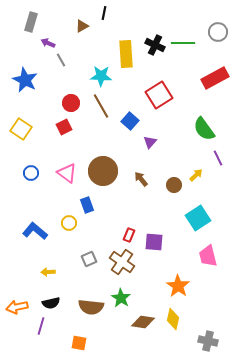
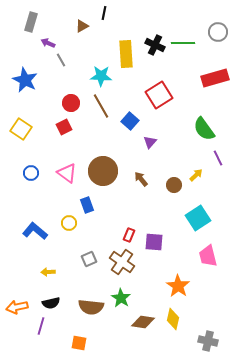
red rectangle at (215, 78): rotated 12 degrees clockwise
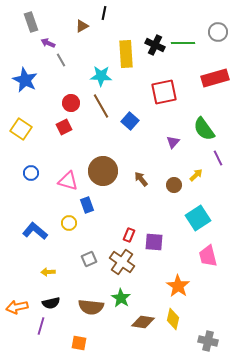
gray rectangle at (31, 22): rotated 36 degrees counterclockwise
red square at (159, 95): moved 5 px right, 3 px up; rotated 20 degrees clockwise
purple triangle at (150, 142): moved 23 px right
pink triangle at (67, 173): moved 1 px right, 8 px down; rotated 20 degrees counterclockwise
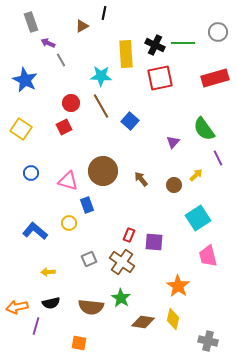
red square at (164, 92): moved 4 px left, 14 px up
purple line at (41, 326): moved 5 px left
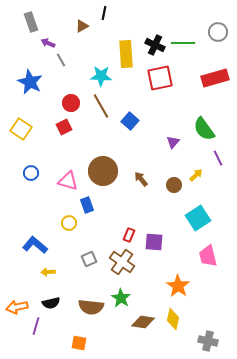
blue star at (25, 80): moved 5 px right, 2 px down
blue L-shape at (35, 231): moved 14 px down
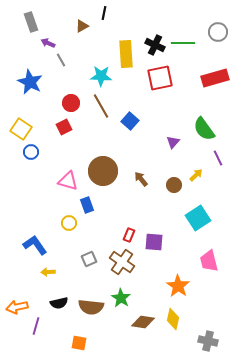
blue circle at (31, 173): moved 21 px up
blue L-shape at (35, 245): rotated 15 degrees clockwise
pink trapezoid at (208, 256): moved 1 px right, 5 px down
black semicircle at (51, 303): moved 8 px right
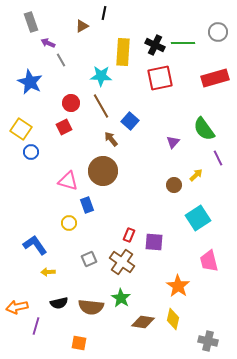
yellow rectangle at (126, 54): moved 3 px left, 2 px up; rotated 8 degrees clockwise
brown arrow at (141, 179): moved 30 px left, 40 px up
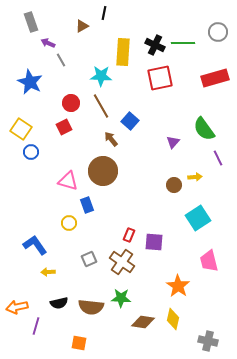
yellow arrow at (196, 175): moved 1 px left, 2 px down; rotated 40 degrees clockwise
green star at (121, 298): rotated 30 degrees counterclockwise
